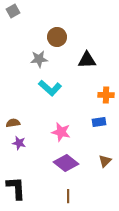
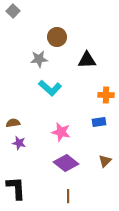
gray square: rotated 16 degrees counterclockwise
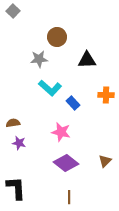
blue rectangle: moved 26 px left, 19 px up; rotated 56 degrees clockwise
brown line: moved 1 px right, 1 px down
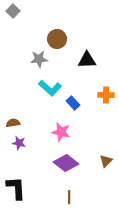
brown circle: moved 2 px down
brown triangle: moved 1 px right
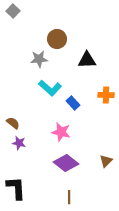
brown semicircle: rotated 48 degrees clockwise
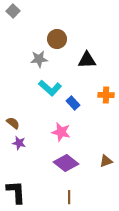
brown triangle: rotated 24 degrees clockwise
black L-shape: moved 4 px down
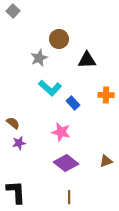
brown circle: moved 2 px right
gray star: moved 1 px up; rotated 18 degrees counterclockwise
purple star: rotated 24 degrees counterclockwise
